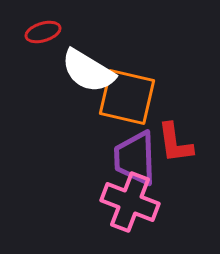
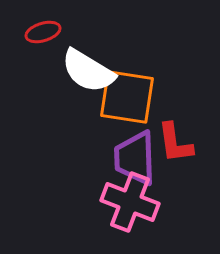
orange square: rotated 4 degrees counterclockwise
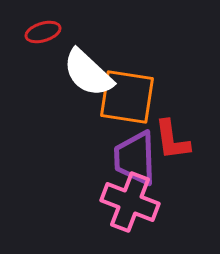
white semicircle: moved 2 px down; rotated 12 degrees clockwise
red L-shape: moved 3 px left, 3 px up
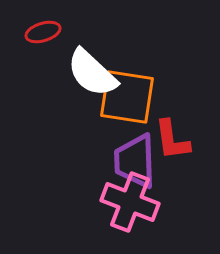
white semicircle: moved 4 px right
purple trapezoid: moved 3 px down
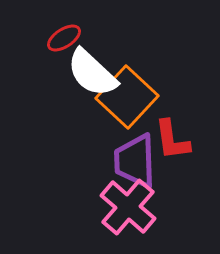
red ellipse: moved 21 px right, 6 px down; rotated 16 degrees counterclockwise
orange square: rotated 34 degrees clockwise
pink cross: moved 2 px left, 5 px down; rotated 20 degrees clockwise
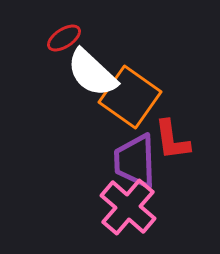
orange square: moved 3 px right; rotated 8 degrees counterclockwise
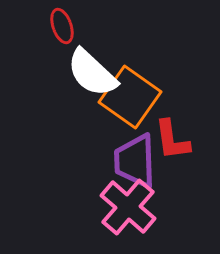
red ellipse: moved 2 px left, 12 px up; rotated 76 degrees counterclockwise
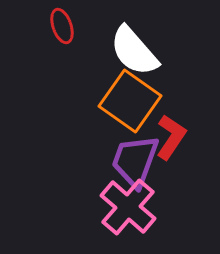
white semicircle: moved 42 px right, 22 px up; rotated 6 degrees clockwise
orange square: moved 4 px down
red L-shape: moved 1 px left, 3 px up; rotated 138 degrees counterclockwise
purple trapezoid: rotated 22 degrees clockwise
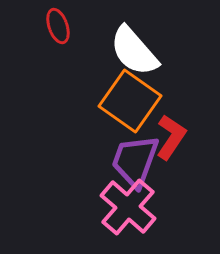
red ellipse: moved 4 px left
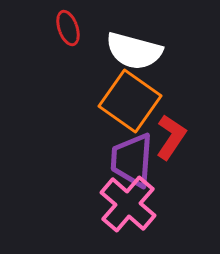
red ellipse: moved 10 px right, 2 px down
white semicircle: rotated 34 degrees counterclockwise
purple trapezoid: moved 3 px left, 1 px up; rotated 16 degrees counterclockwise
pink cross: moved 3 px up
